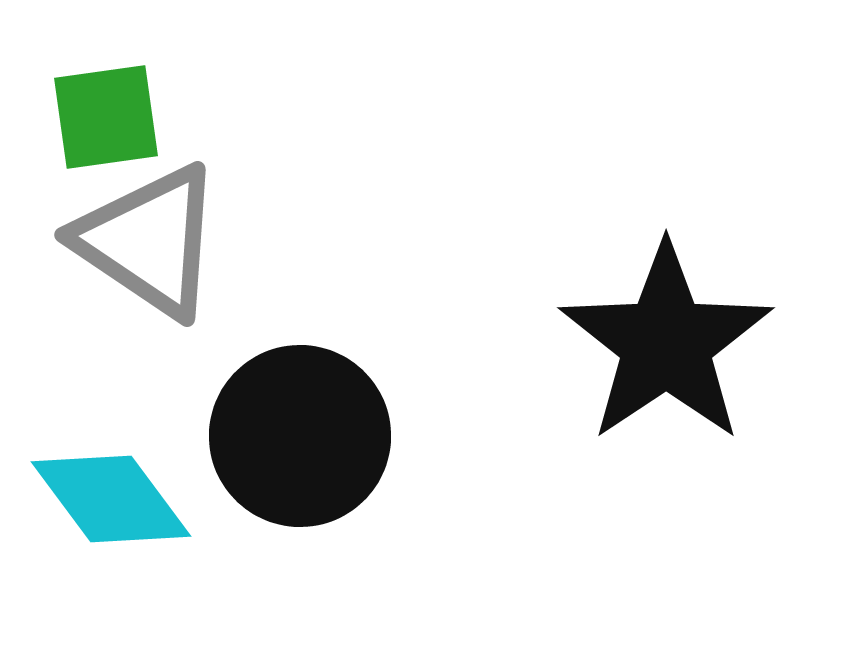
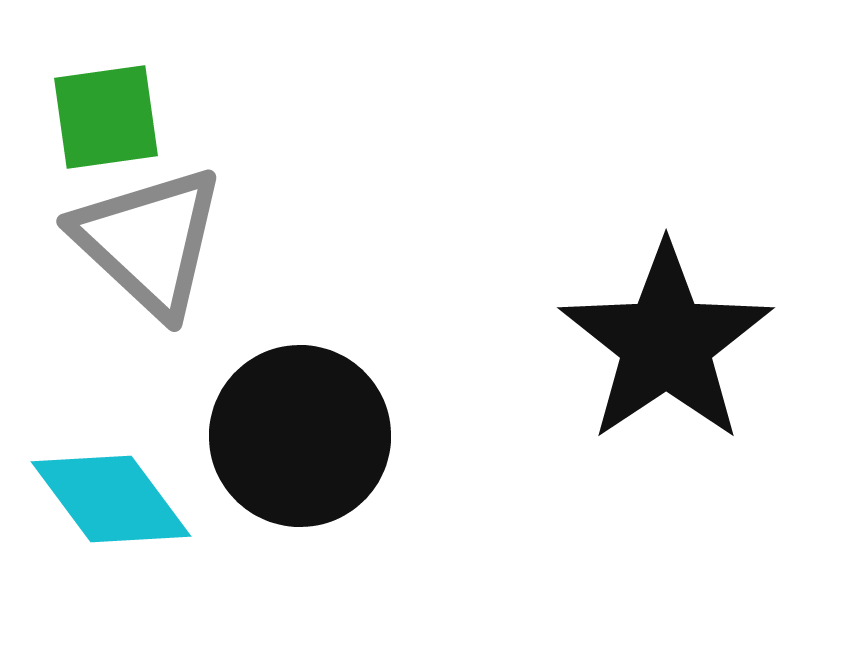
gray triangle: rotated 9 degrees clockwise
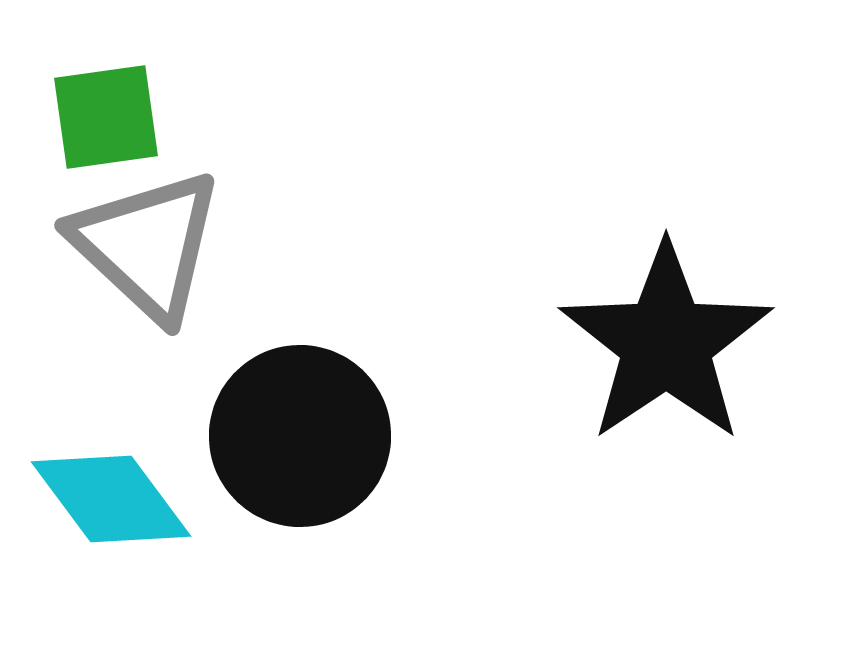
gray triangle: moved 2 px left, 4 px down
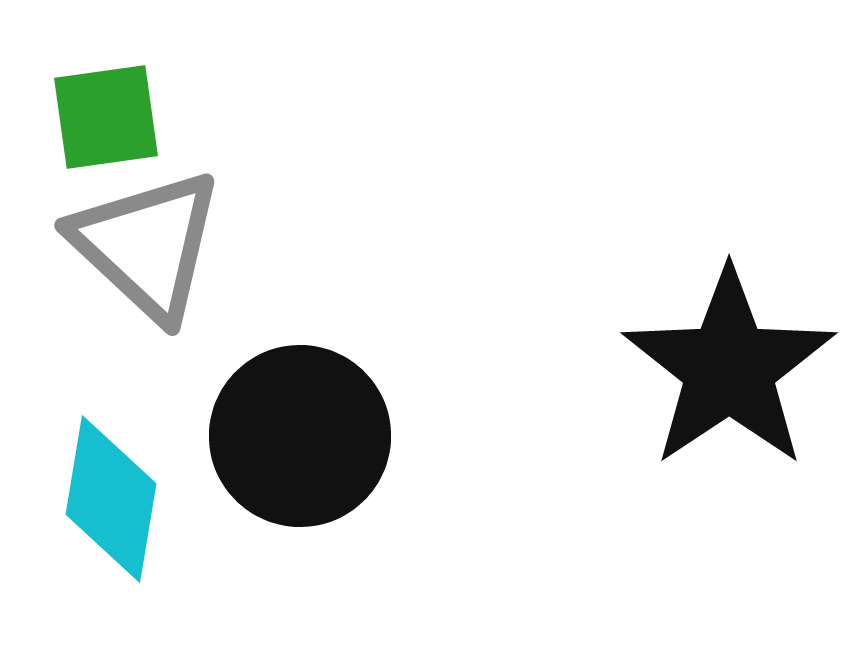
black star: moved 63 px right, 25 px down
cyan diamond: rotated 46 degrees clockwise
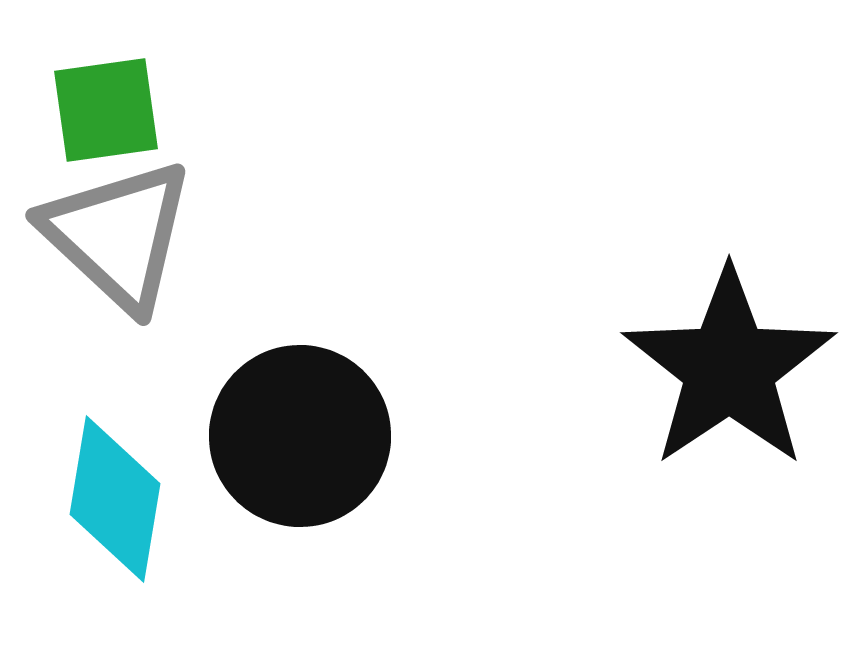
green square: moved 7 px up
gray triangle: moved 29 px left, 10 px up
cyan diamond: moved 4 px right
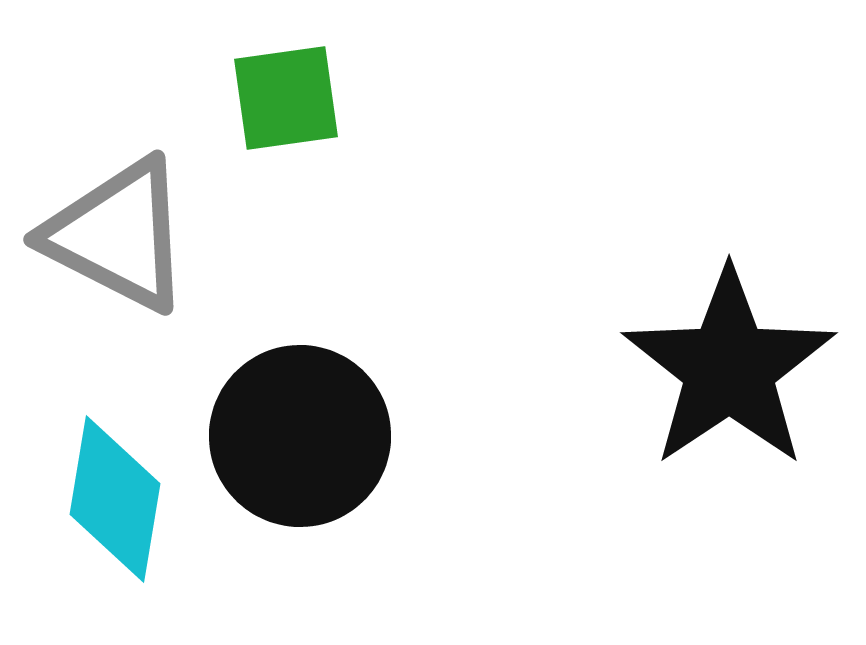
green square: moved 180 px right, 12 px up
gray triangle: rotated 16 degrees counterclockwise
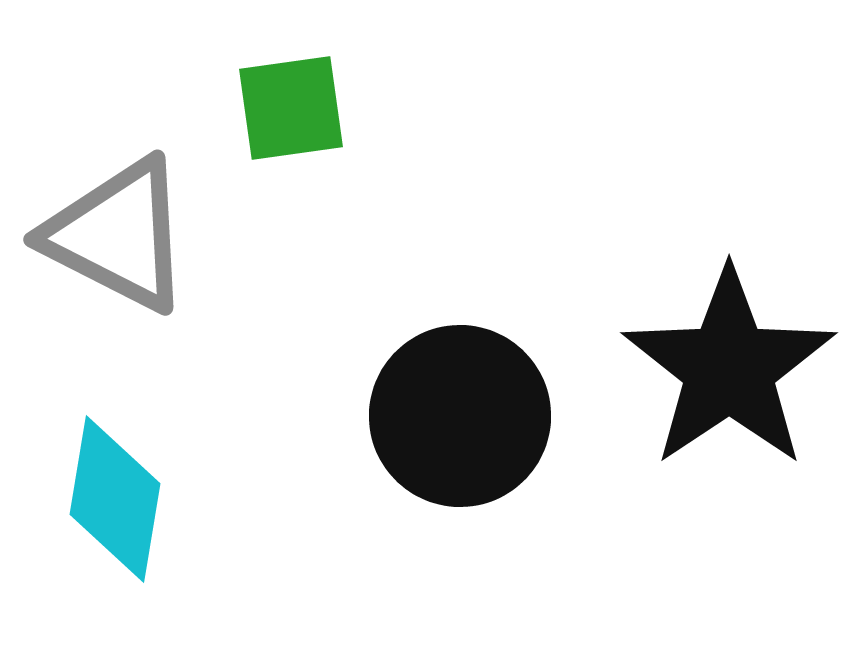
green square: moved 5 px right, 10 px down
black circle: moved 160 px right, 20 px up
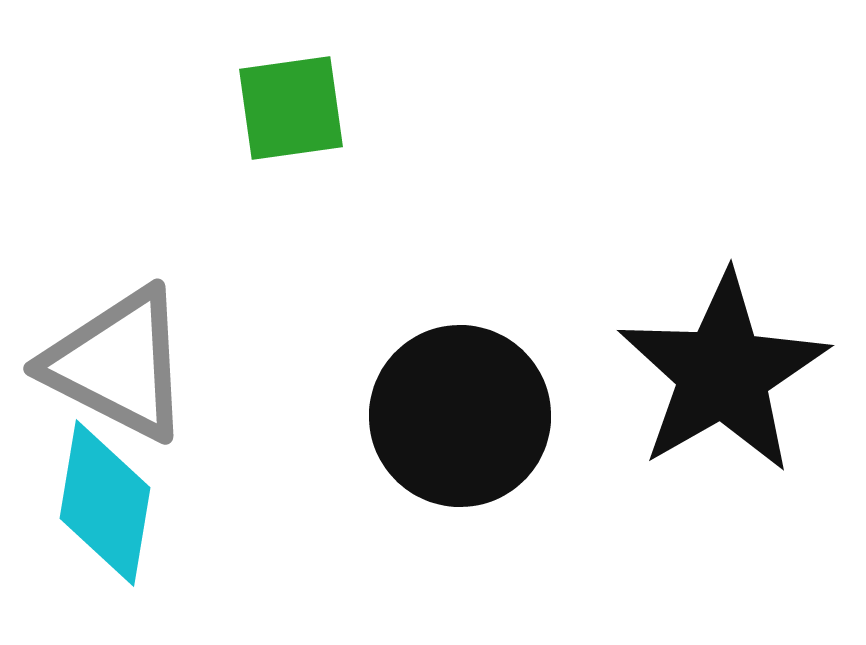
gray triangle: moved 129 px down
black star: moved 6 px left, 5 px down; rotated 4 degrees clockwise
cyan diamond: moved 10 px left, 4 px down
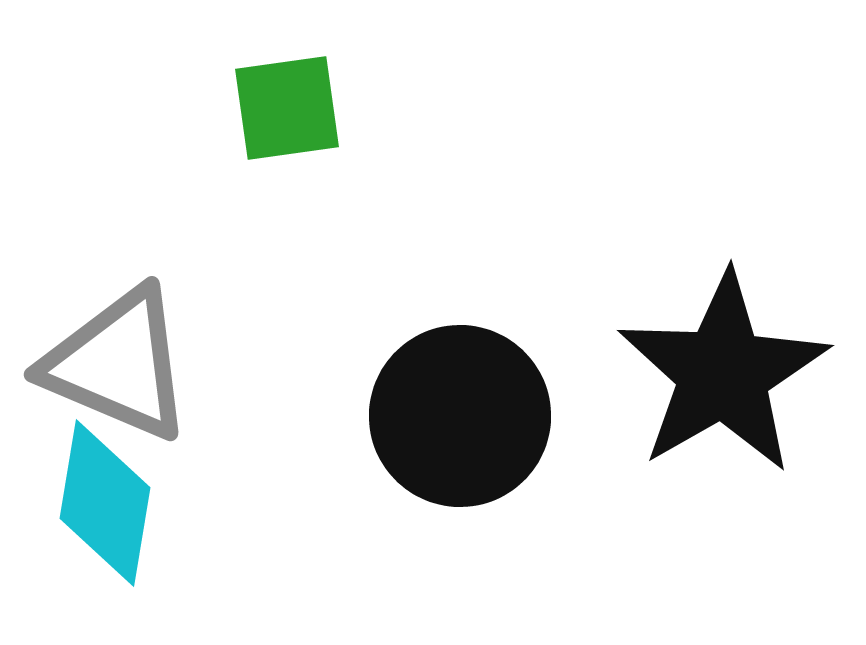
green square: moved 4 px left
gray triangle: rotated 4 degrees counterclockwise
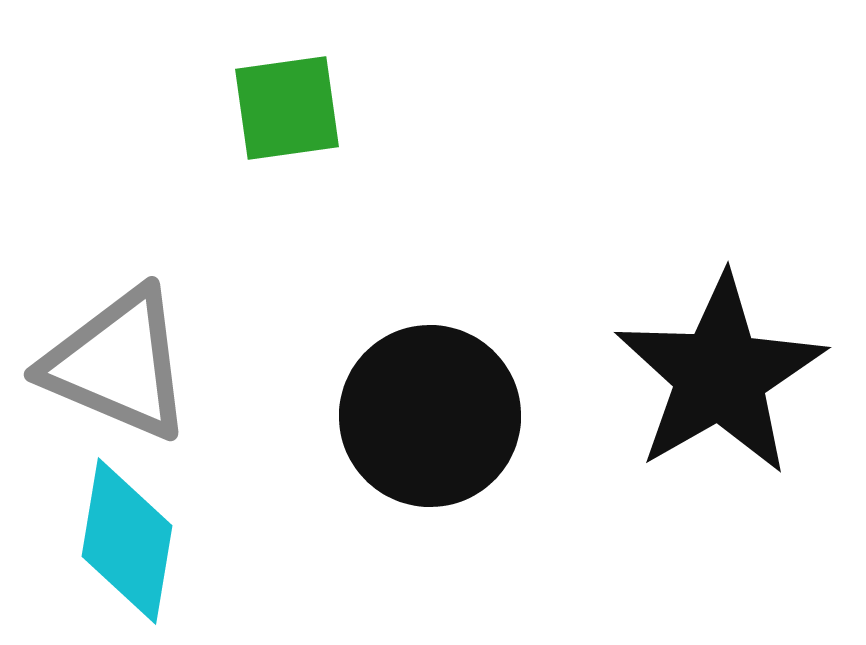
black star: moved 3 px left, 2 px down
black circle: moved 30 px left
cyan diamond: moved 22 px right, 38 px down
